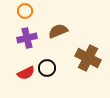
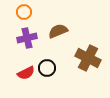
orange circle: moved 1 px left, 1 px down
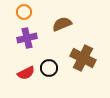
brown semicircle: moved 4 px right, 7 px up
brown cross: moved 5 px left
black circle: moved 2 px right
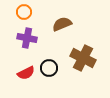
purple cross: rotated 24 degrees clockwise
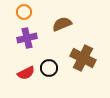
purple cross: rotated 24 degrees counterclockwise
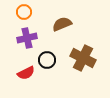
black circle: moved 2 px left, 8 px up
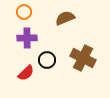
brown semicircle: moved 3 px right, 6 px up
purple cross: rotated 12 degrees clockwise
red semicircle: rotated 18 degrees counterclockwise
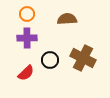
orange circle: moved 3 px right, 2 px down
brown semicircle: moved 2 px right, 1 px down; rotated 18 degrees clockwise
black circle: moved 3 px right
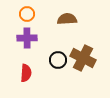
black circle: moved 8 px right
red semicircle: rotated 42 degrees counterclockwise
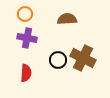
orange circle: moved 2 px left
purple cross: rotated 12 degrees clockwise
